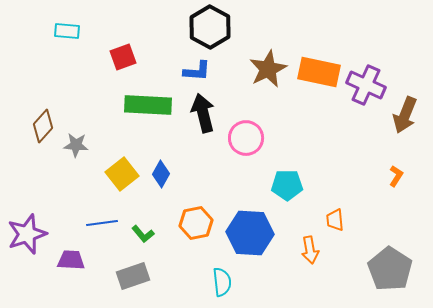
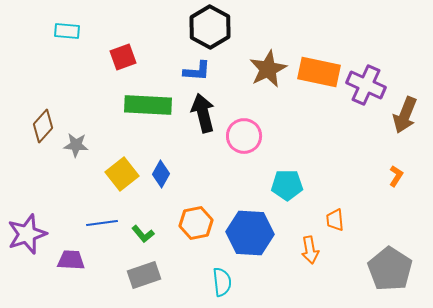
pink circle: moved 2 px left, 2 px up
gray rectangle: moved 11 px right, 1 px up
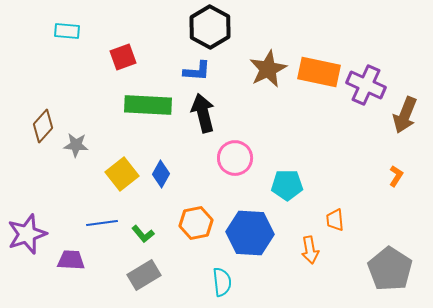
pink circle: moved 9 px left, 22 px down
gray rectangle: rotated 12 degrees counterclockwise
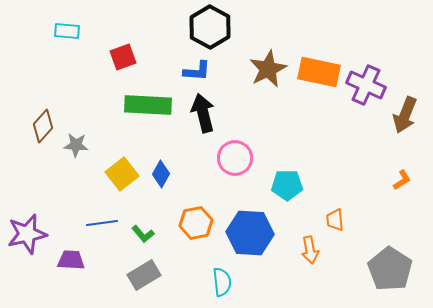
orange L-shape: moved 6 px right, 4 px down; rotated 25 degrees clockwise
purple star: rotated 6 degrees clockwise
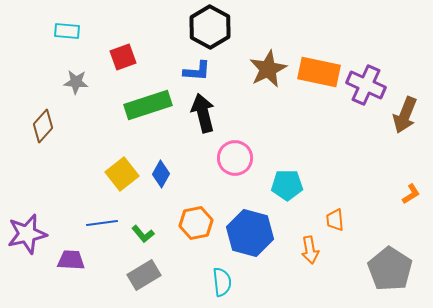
green rectangle: rotated 21 degrees counterclockwise
gray star: moved 63 px up
orange L-shape: moved 9 px right, 14 px down
blue hexagon: rotated 12 degrees clockwise
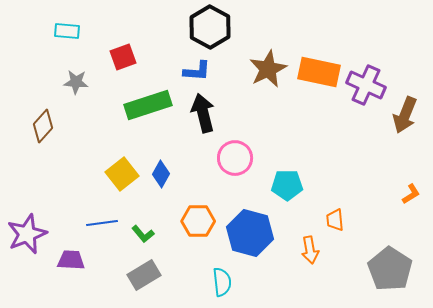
orange hexagon: moved 2 px right, 2 px up; rotated 12 degrees clockwise
purple star: rotated 9 degrees counterclockwise
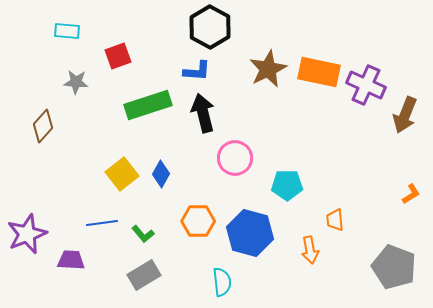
red square: moved 5 px left, 1 px up
gray pentagon: moved 4 px right, 2 px up; rotated 12 degrees counterclockwise
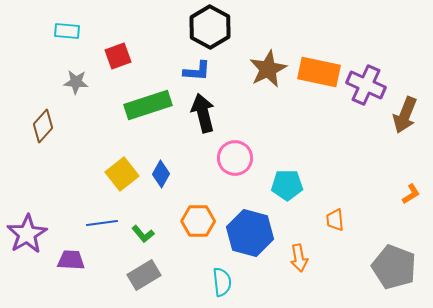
purple star: rotated 9 degrees counterclockwise
orange arrow: moved 11 px left, 8 px down
